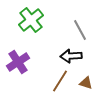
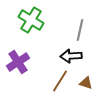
green cross: rotated 20 degrees counterclockwise
gray line: rotated 40 degrees clockwise
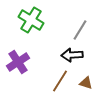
gray line: rotated 20 degrees clockwise
black arrow: moved 1 px right, 1 px up
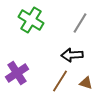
gray line: moved 7 px up
purple cross: moved 1 px left, 11 px down
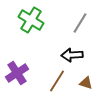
brown line: moved 3 px left
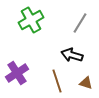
green cross: rotated 30 degrees clockwise
black arrow: rotated 20 degrees clockwise
brown line: rotated 50 degrees counterclockwise
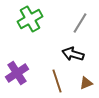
green cross: moved 1 px left, 1 px up
black arrow: moved 1 px right, 1 px up
brown triangle: rotated 40 degrees counterclockwise
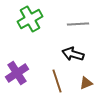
gray line: moved 2 px left, 1 px down; rotated 55 degrees clockwise
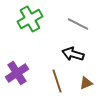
gray line: rotated 30 degrees clockwise
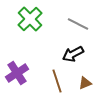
green cross: rotated 15 degrees counterclockwise
black arrow: rotated 45 degrees counterclockwise
brown triangle: moved 1 px left
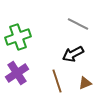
green cross: moved 12 px left, 18 px down; rotated 25 degrees clockwise
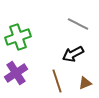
purple cross: moved 1 px left
